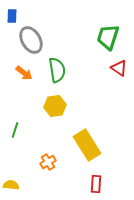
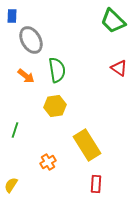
green trapezoid: moved 5 px right, 16 px up; rotated 64 degrees counterclockwise
orange arrow: moved 2 px right, 3 px down
yellow semicircle: rotated 63 degrees counterclockwise
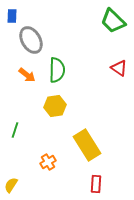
green semicircle: rotated 10 degrees clockwise
orange arrow: moved 1 px right, 1 px up
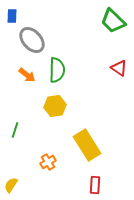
gray ellipse: moved 1 px right; rotated 12 degrees counterclockwise
red rectangle: moved 1 px left, 1 px down
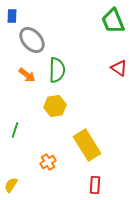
green trapezoid: rotated 24 degrees clockwise
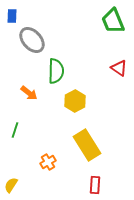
green semicircle: moved 1 px left, 1 px down
orange arrow: moved 2 px right, 18 px down
yellow hexagon: moved 20 px right, 5 px up; rotated 20 degrees counterclockwise
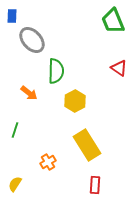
yellow semicircle: moved 4 px right, 1 px up
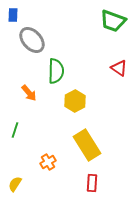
blue rectangle: moved 1 px right, 1 px up
green trapezoid: rotated 48 degrees counterclockwise
orange arrow: rotated 12 degrees clockwise
red rectangle: moved 3 px left, 2 px up
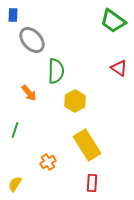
green trapezoid: rotated 16 degrees clockwise
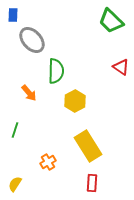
green trapezoid: moved 2 px left; rotated 8 degrees clockwise
red triangle: moved 2 px right, 1 px up
yellow rectangle: moved 1 px right, 1 px down
